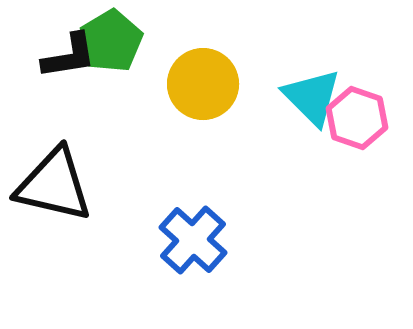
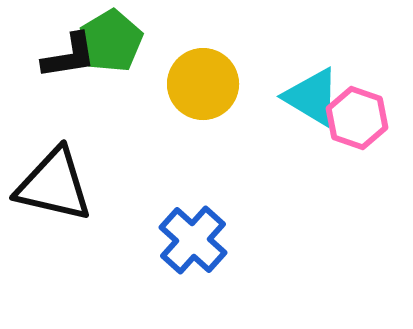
cyan triangle: rotated 14 degrees counterclockwise
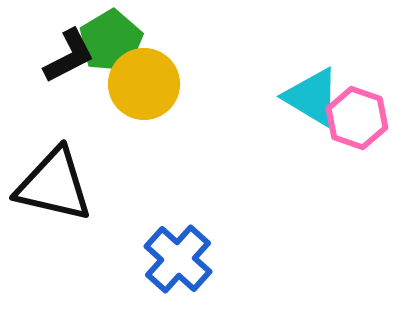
black L-shape: rotated 18 degrees counterclockwise
yellow circle: moved 59 px left
blue cross: moved 15 px left, 19 px down
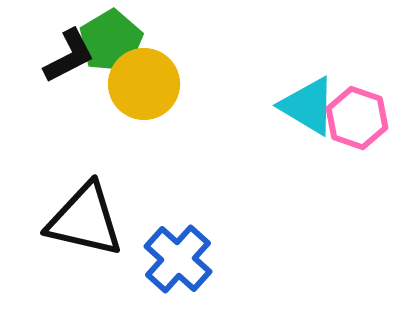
cyan triangle: moved 4 px left, 9 px down
black triangle: moved 31 px right, 35 px down
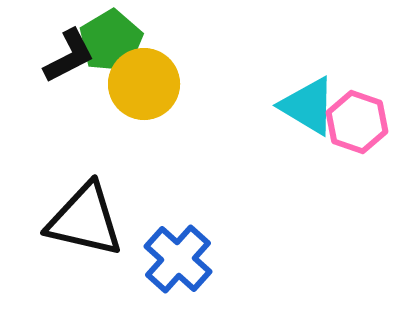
pink hexagon: moved 4 px down
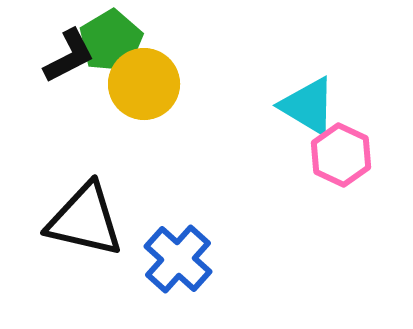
pink hexagon: moved 16 px left, 33 px down; rotated 6 degrees clockwise
